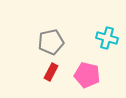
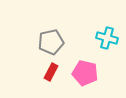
pink pentagon: moved 2 px left, 2 px up
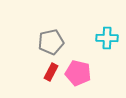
cyan cross: rotated 15 degrees counterclockwise
pink pentagon: moved 7 px left
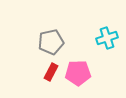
cyan cross: rotated 20 degrees counterclockwise
pink pentagon: rotated 15 degrees counterclockwise
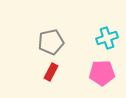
pink pentagon: moved 24 px right
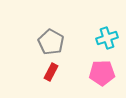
gray pentagon: rotated 30 degrees counterclockwise
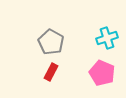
pink pentagon: rotated 25 degrees clockwise
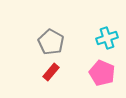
red rectangle: rotated 12 degrees clockwise
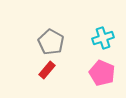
cyan cross: moved 4 px left
red rectangle: moved 4 px left, 2 px up
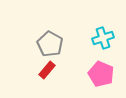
gray pentagon: moved 1 px left, 2 px down
pink pentagon: moved 1 px left, 1 px down
